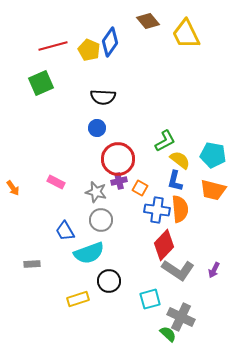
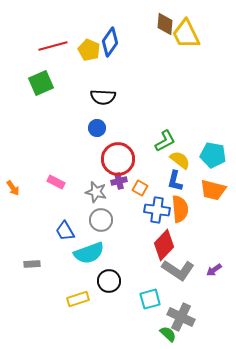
brown diamond: moved 17 px right, 3 px down; rotated 45 degrees clockwise
purple arrow: rotated 28 degrees clockwise
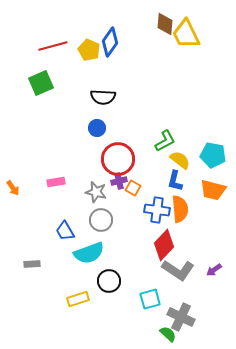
pink rectangle: rotated 36 degrees counterclockwise
orange square: moved 7 px left
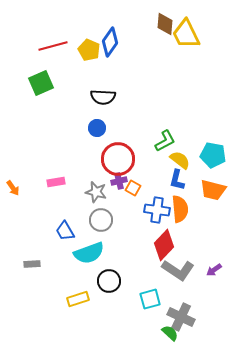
blue L-shape: moved 2 px right, 1 px up
green semicircle: moved 2 px right, 1 px up
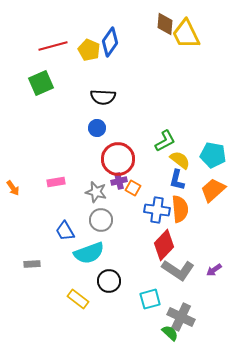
orange trapezoid: rotated 124 degrees clockwise
yellow rectangle: rotated 55 degrees clockwise
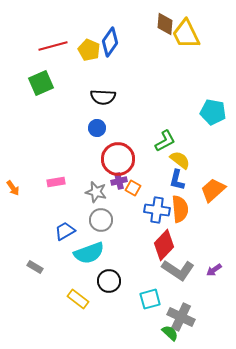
cyan pentagon: moved 43 px up
blue trapezoid: rotated 90 degrees clockwise
gray rectangle: moved 3 px right, 3 px down; rotated 35 degrees clockwise
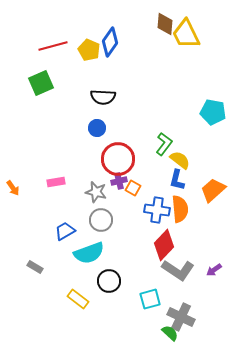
green L-shape: moved 1 px left, 3 px down; rotated 25 degrees counterclockwise
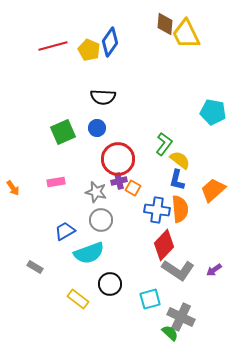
green square: moved 22 px right, 49 px down
black circle: moved 1 px right, 3 px down
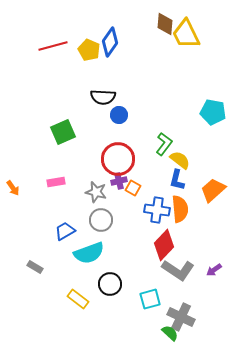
blue circle: moved 22 px right, 13 px up
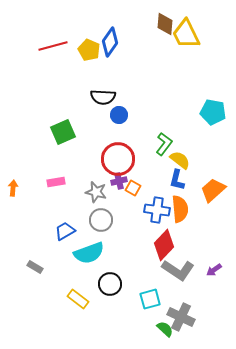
orange arrow: rotated 140 degrees counterclockwise
green semicircle: moved 5 px left, 4 px up
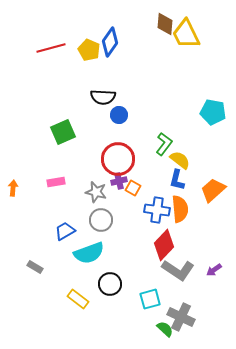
red line: moved 2 px left, 2 px down
